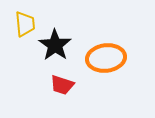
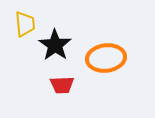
red trapezoid: rotated 20 degrees counterclockwise
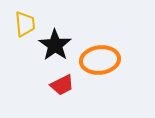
orange ellipse: moved 6 px left, 2 px down
red trapezoid: rotated 25 degrees counterclockwise
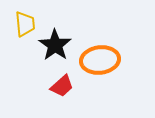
red trapezoid: moved 1 px down; rotated 15 degrees counterclockwise
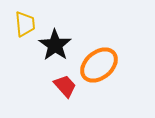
orange ellipse: moved 1 px left, 5 px down; rotated 33 degrees counterclockwise
red trapezoid: moved 3 px right; rotated 90 degrees counterclockwise
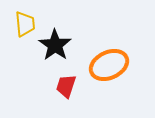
orange ellipse: moved 10 px right; rotated 15 degrees clockwise
red trapezoid: moved 1 px right; rotated 120 degrees counterclockwise
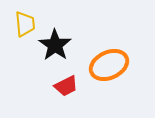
red trapezoid: rotated 135 degrees counterclockwise
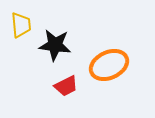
yellow trapezoid: moved 4 px left, 1 px down
black star: rotated 28 degrees counterclockwise
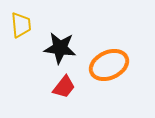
black star: moved 5 px right, 3 px down
red trapezoid: moved 2 px left, 1 px down; rotated 25 degrees counterclockwise
